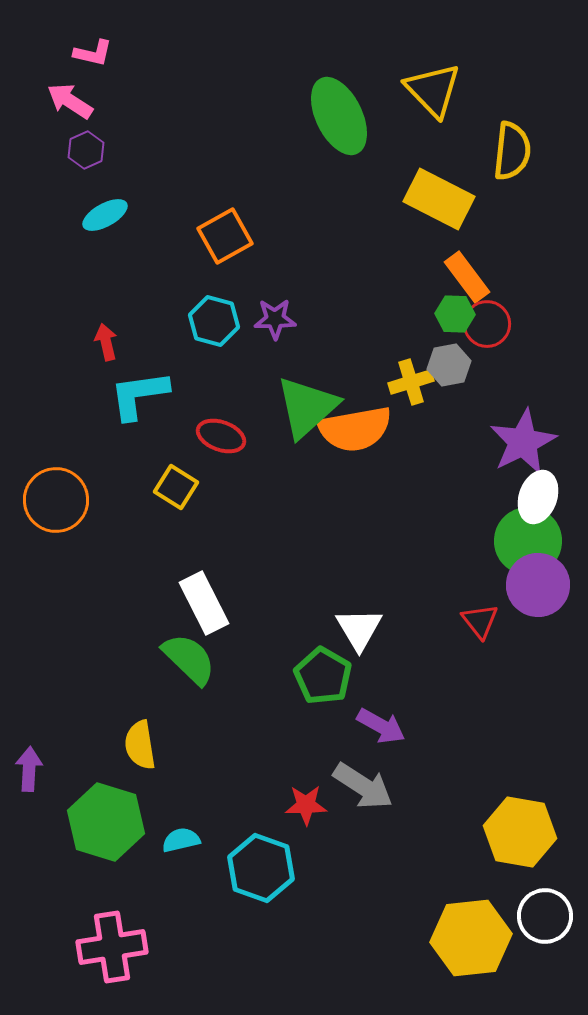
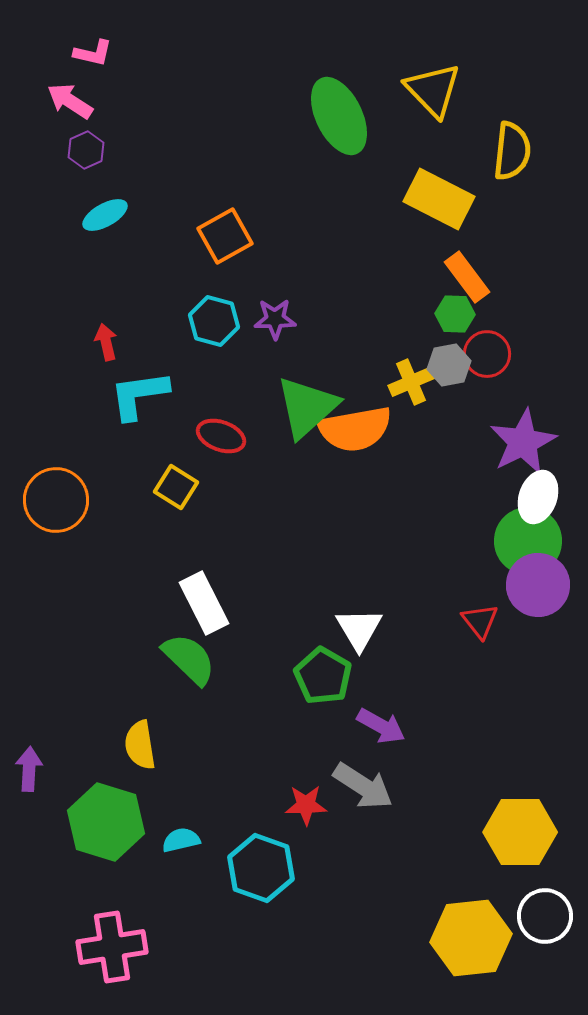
red circle at (487, 324): moved 30 px down
yellow cross at (411, 382): rotated 6 degrees counterclockwise
yellow hexagon at (520, 832): rotated 10 degrees counterclockwise
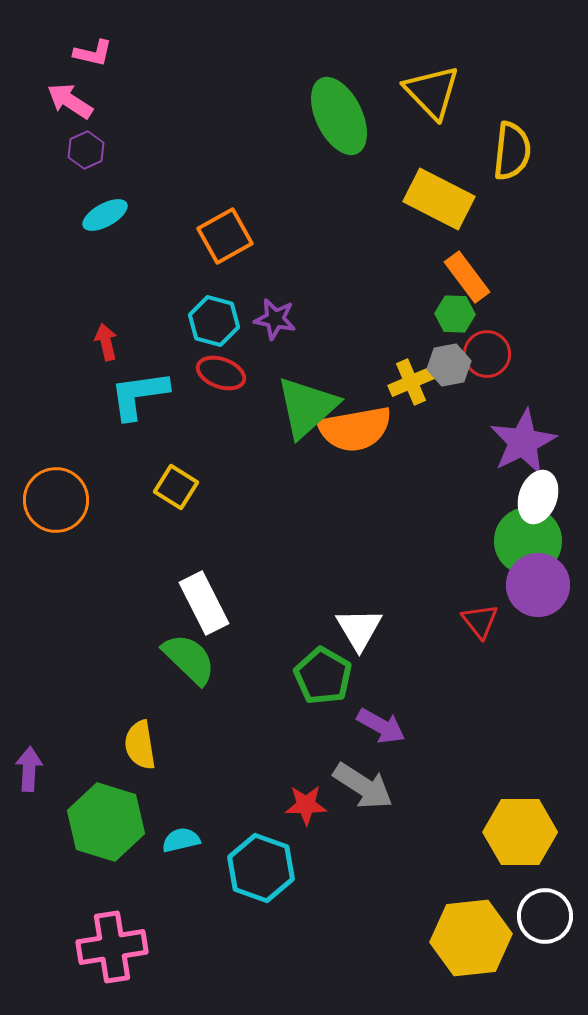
yellow triangle at (433, 90): moved 1 px left, 2 px down
purple star at (275, 319): rotated 12 degrees clockwise
red ellipse at (221, 436): moved 63 px up
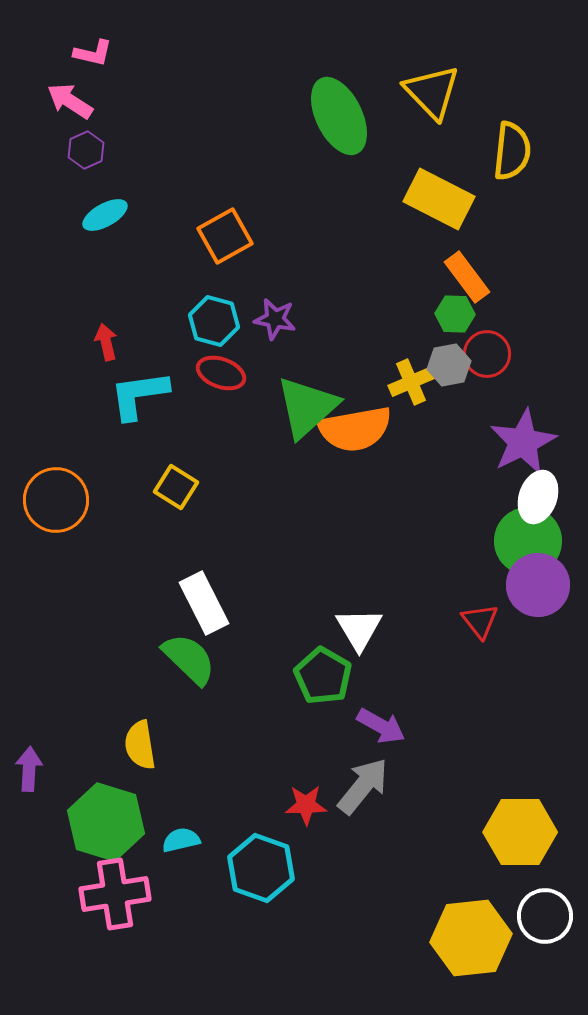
gray arrow at (363, 786): rotated 84 degrees counterclockwise
pink cross at (112, 947): moved 3 px right, 53 px up
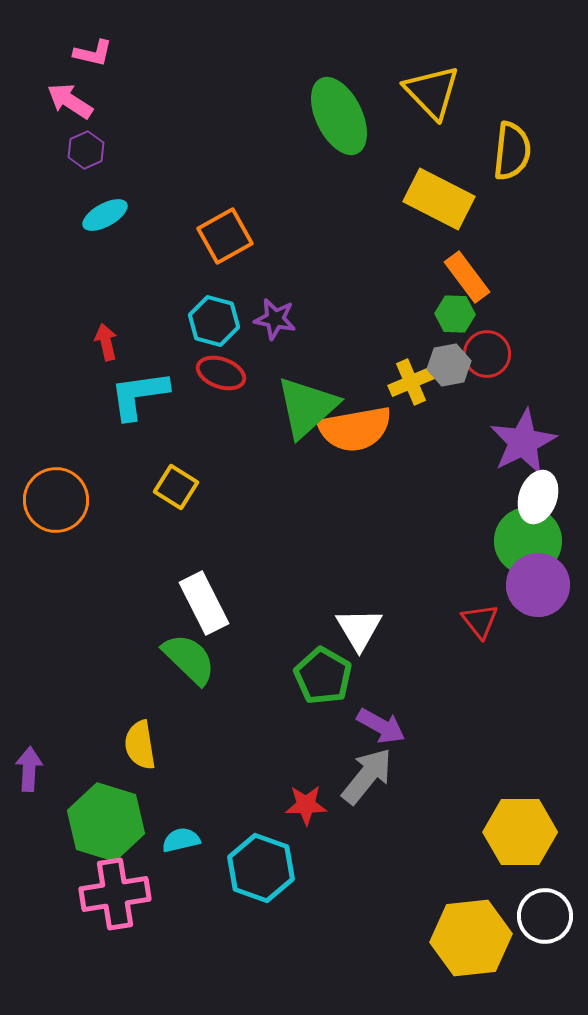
gray arrow at (363, 786): moved 4 px right, 10 px up
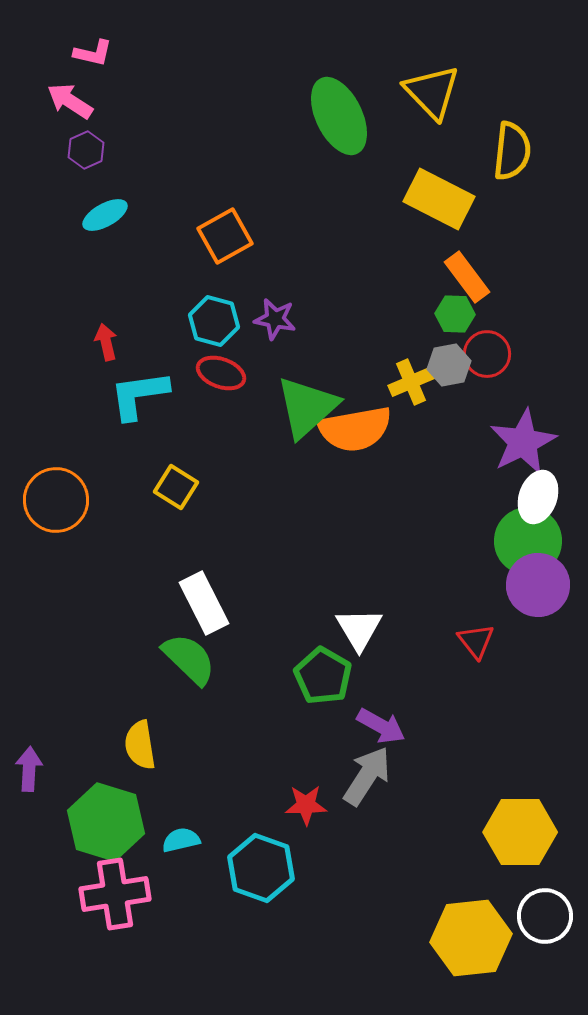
red triangle at (480, 621): moved 4 px left, 20 px down
gray arrow at (367, 776): rotated 6 degrees counterclockwise
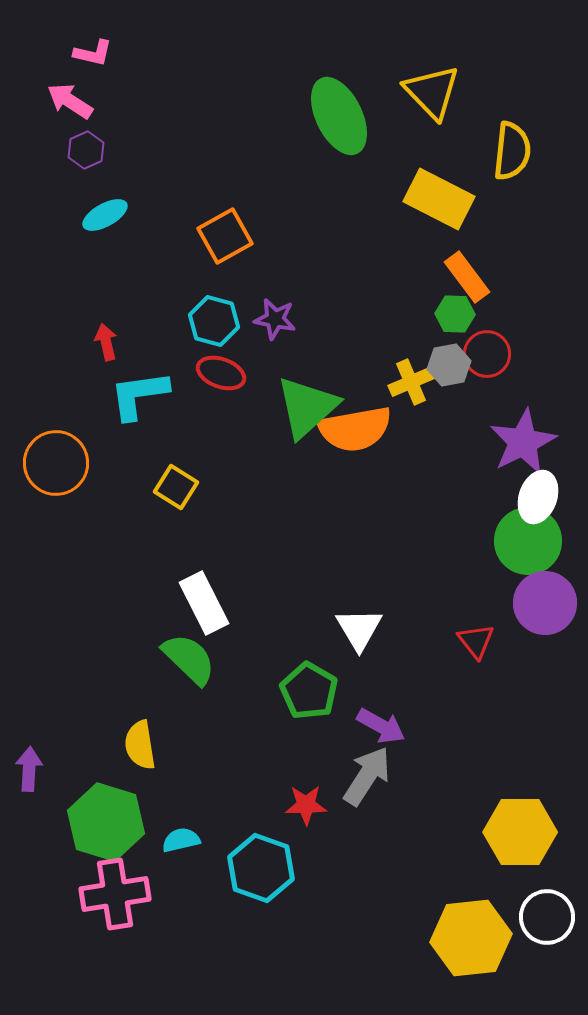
orange circle at (56, 500): moved 37 px up
purple circle at (538, 585): moved 7 px right, 18 px down
green pentagon at (323, 676): moved 14 px left, 15 px down
white circle at (545, 916): moved 2 px right, 1 px down
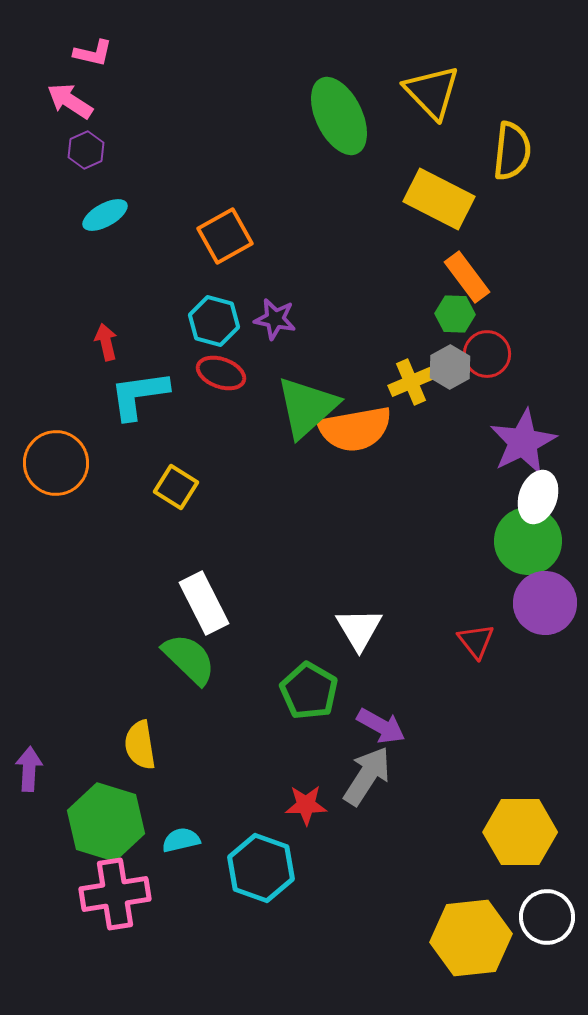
gray hexagon at (449, 365): moved 1 px right, 2 px down; rotated 18 degrees counterclockwise
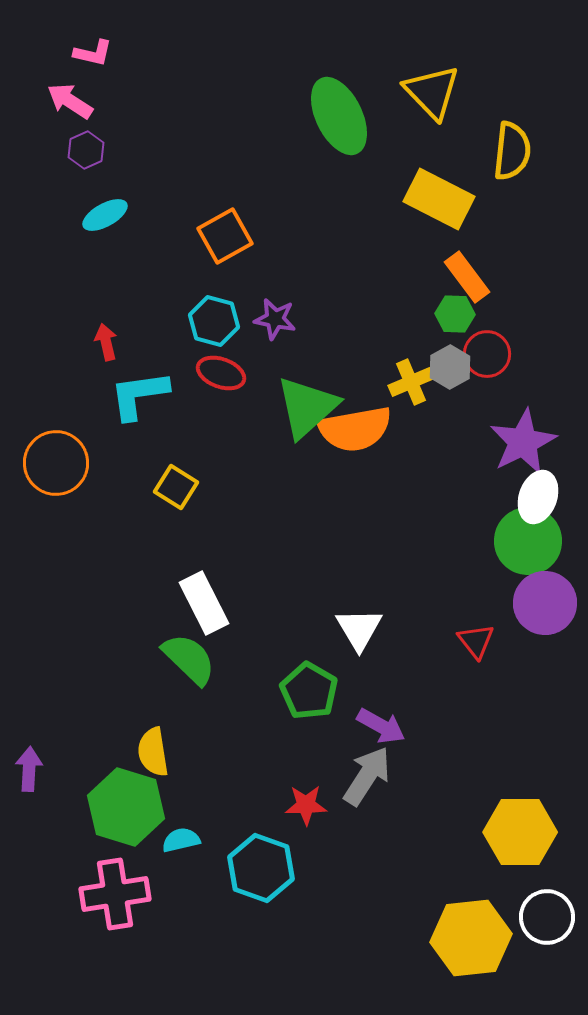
yellow semicircle at (140, 745): moved 13 px right, 7 px down
green hexagon at (106, 822): moved 20 px right, 15 px up
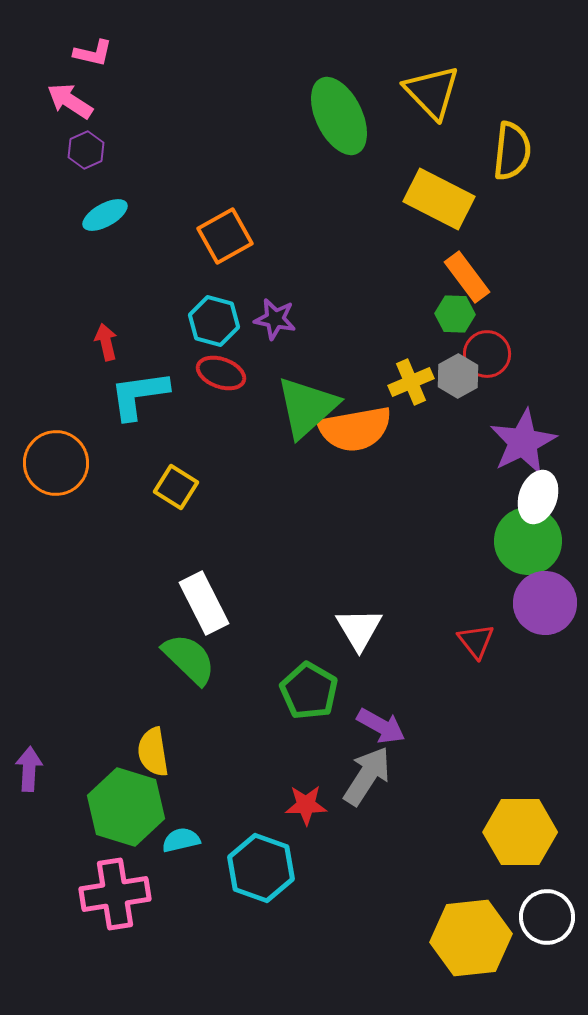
gray hexagon at (450, 367): moved 8 px right, 9 px down
